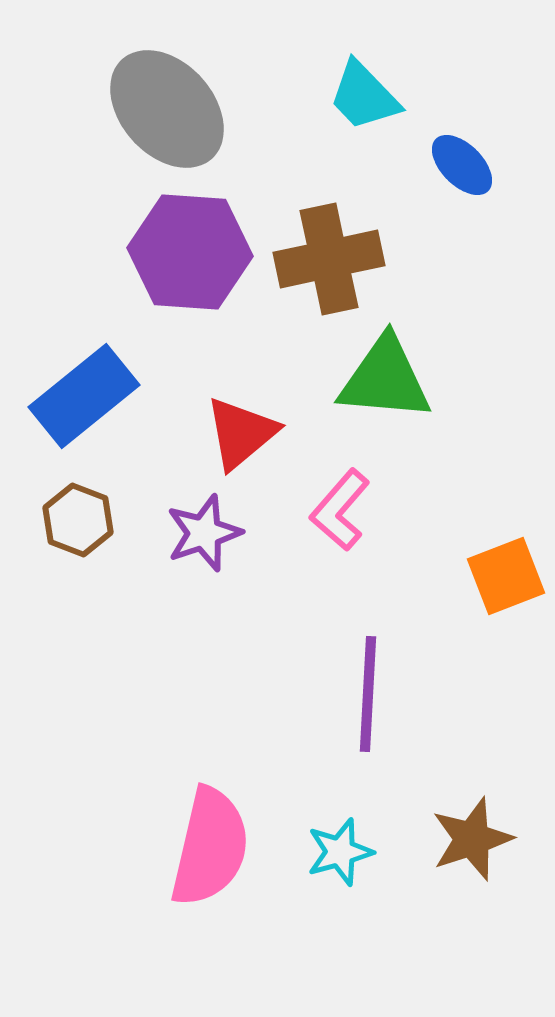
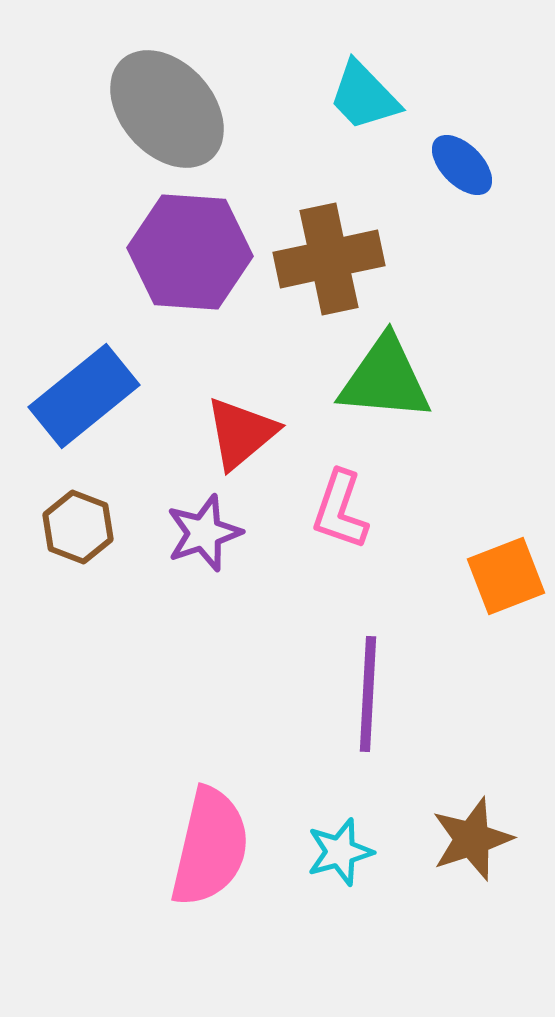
pink L-shape: rotated 22 degrees counterclockwise
brown hexagon: moved 7 px down
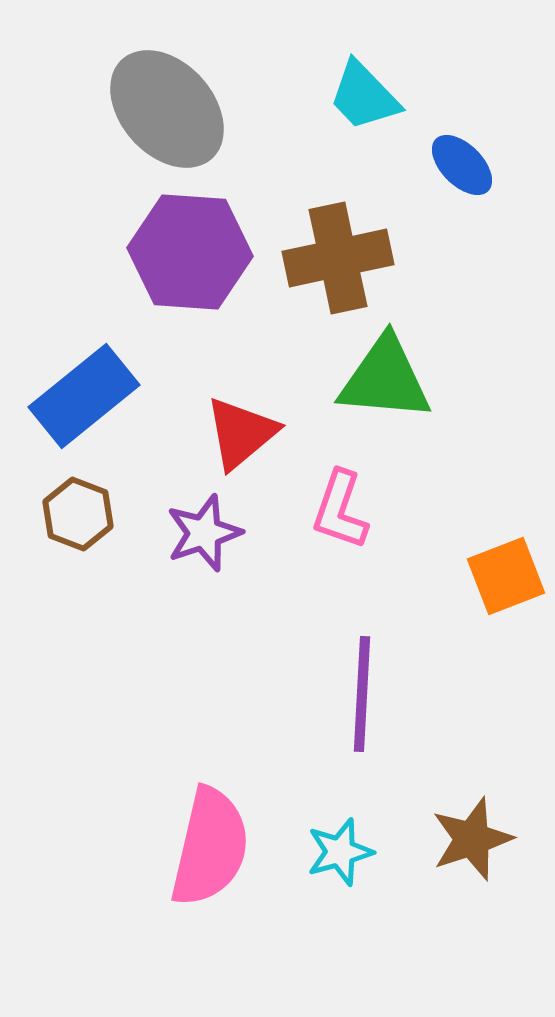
brown cross: moved 9 px right, 1 px up
brown hexagon: moved 13 px up
purple line: moved 6 px left
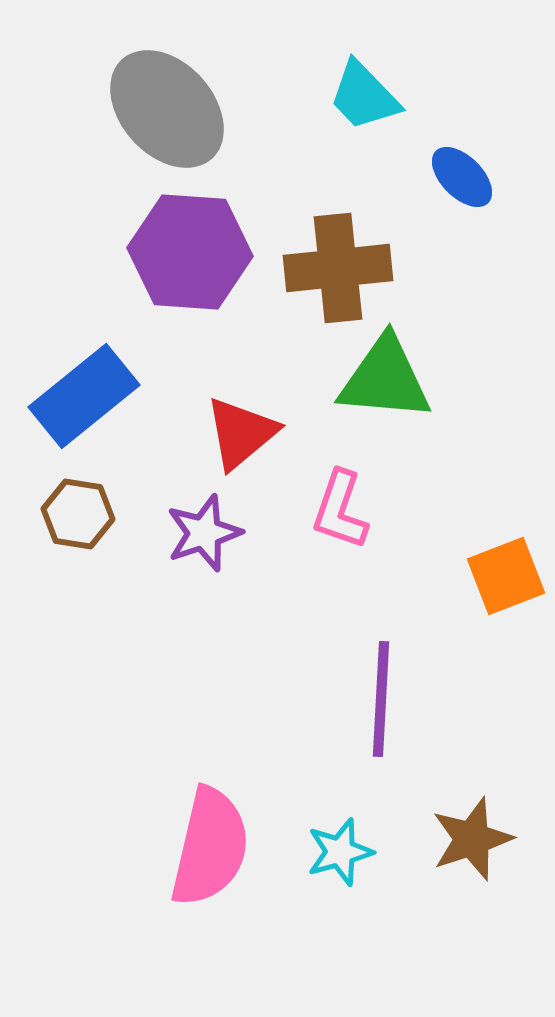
blue ellipse: moved 12 px down
brown cross: moved 10 px down; rotated 6 degrees clockwise
brown hexagon: rotated 12 degrees counterclockwise
purple line: moved 19 px right, 5 px down
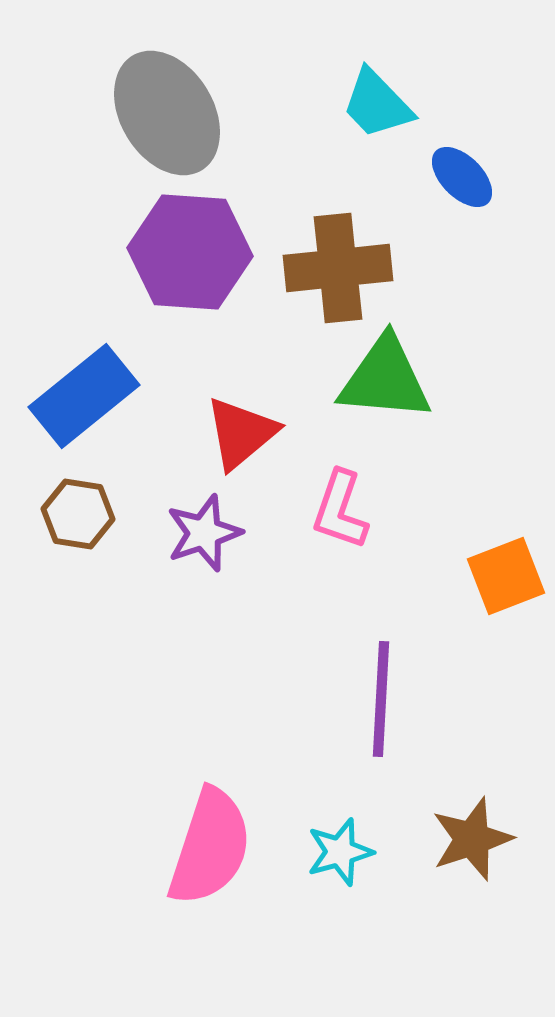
cyan trapezoid: moved 13 px right, 8 px down
gray ellipse: moved 4 px down; rotated 11 degrees clockwise
pink semicircle: rotated 5 degrees clockwise
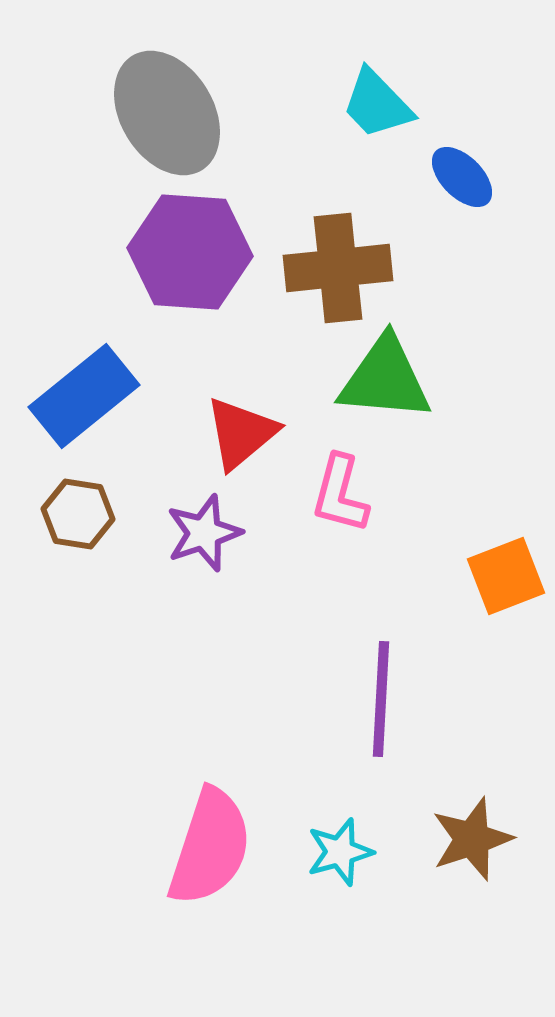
pink L-shape: moved 16 px up; rotated 4 degrees counterclockwise
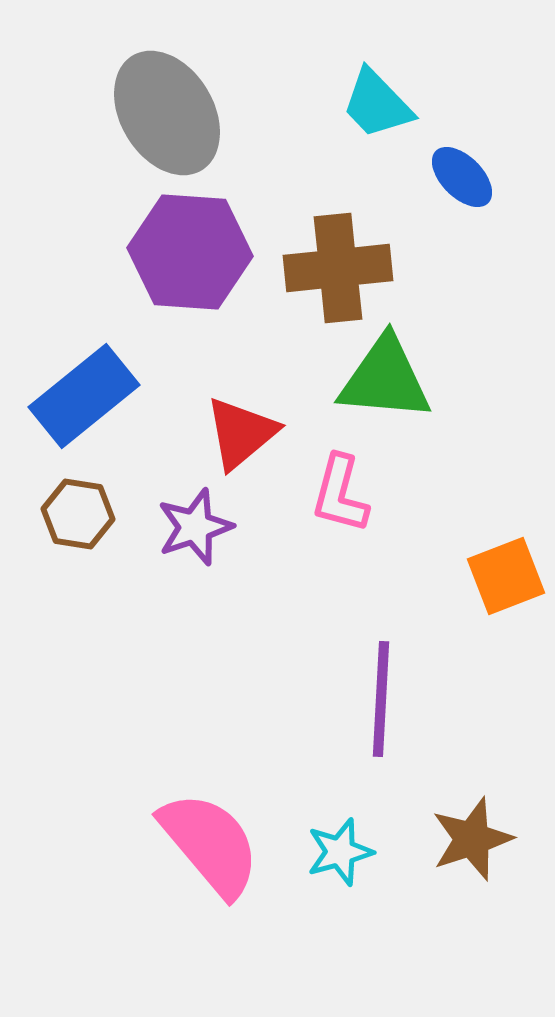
purple star: moved 9 px left, 6 px up
pink semicircle: moved 3 px up; rotated 58 degrees counterclockwise
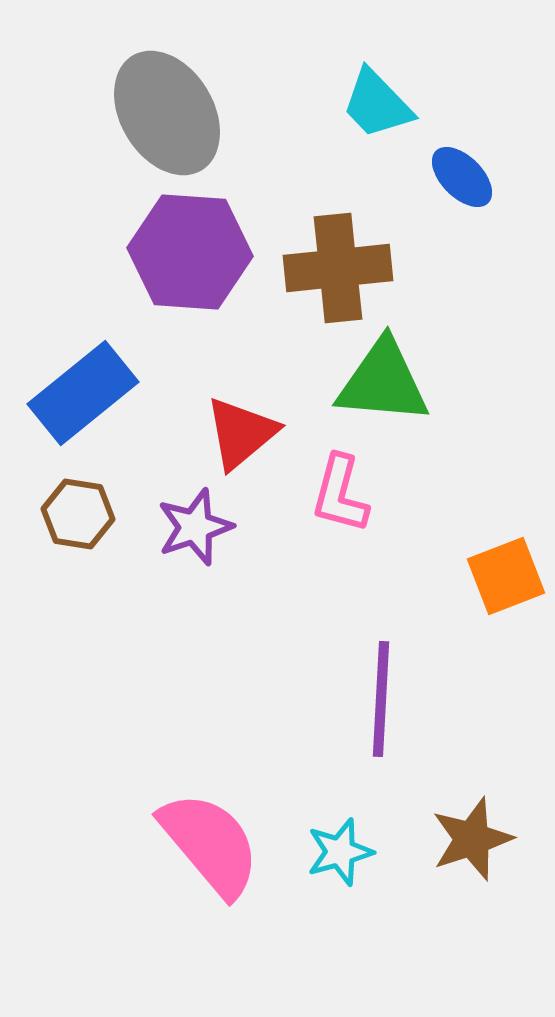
green triangle: moved 2 px left, 3 px down
blue rectangle: moved 1 px left, 3 px up
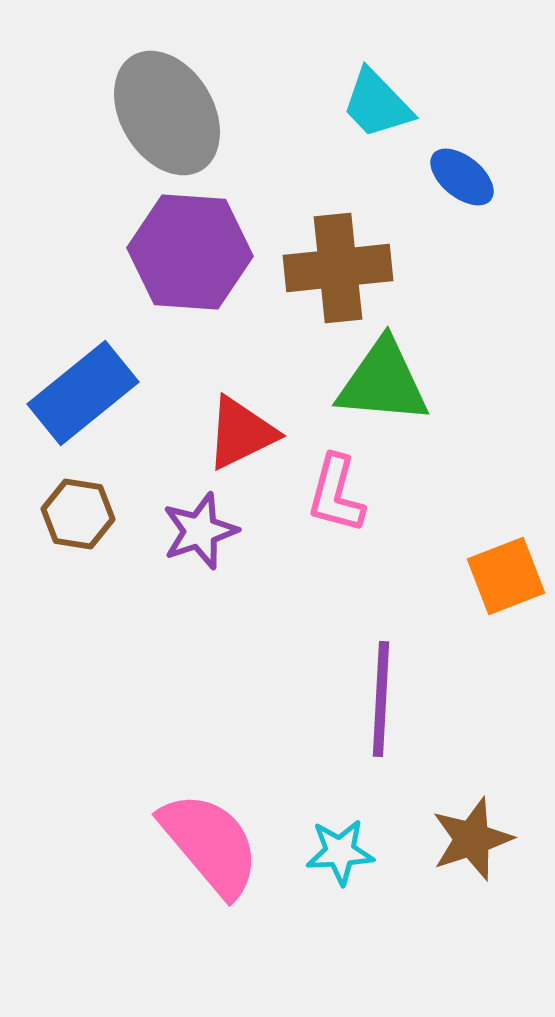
blue ellipse: rotated 6 degrees counterclockwise
red triangle: rotated 14 degrees clockwise
pink L-shape: moved 4 px left
purple star: moved 5 px right, 4 px down
cyan star: rotated 12 degrees clockwise
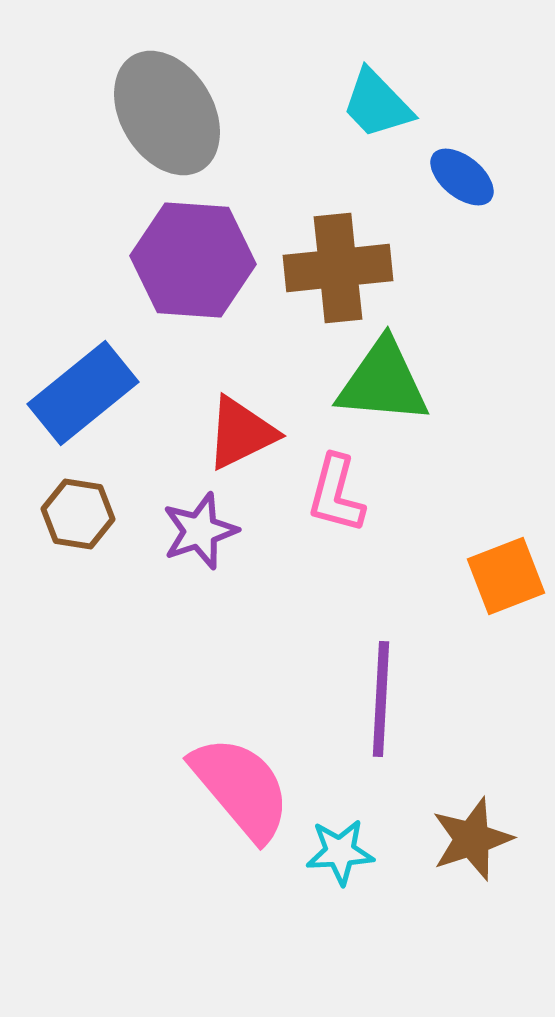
purple hexagon: moved 3 px right, 8 px down
pink semicircle: moved 31 px right, 56 px up
